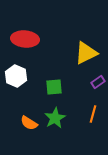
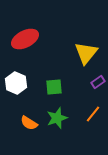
red ellipse: rotated 32 degrees counterclockwise
yellow triangle: rotated 25 degrees counterclockwise
white hexagon: moved 7 px down
orange line: rotated 24 degrees clockwise
green star: moved 2 px right; rotated 10 degrees clockwise
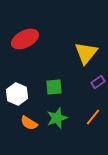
white hexagon: moved 1 px right, 11 px down
orange line: moved 3 px down
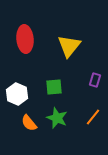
red ellipse: rotated 68 degrees counterclockwise
yellow triangle: moved 17 px left, 7 px up
purple rectangle: moved 3 px left, 2 px up; rotated 40 degrees counterclockwise
green star: rotated 30 degrees counterclockwise
orange semicircle: rotated 18 degrees clockwise
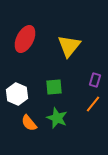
red ellipse: rotated 32 degrees clockwise
orange line: moved 13 px up
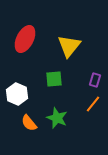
green square: moved 8 px up
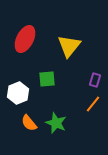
green square: moved 7 px left
white hexagon: moved 1 px right, 1 px up; rotated 15 degrees clockwise
green star: moved 1 px left, 5 px down
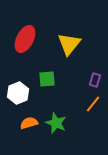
yellow triangle: moved 2 px up
orange semicircle: rotated 114 degrees clockwise
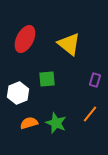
yellow triangle: rotated 30 degrees counterclockwise
orange line: moved 3 px left, 10 px down
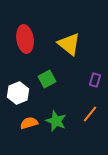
red ellipse: rotated 36 degrees counterclockwise
green square: rotated 24 degrees counterclockwise
green star: moved 2 px up
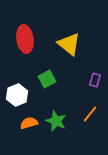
white hexagon: moved 1 px left, 2 px down
